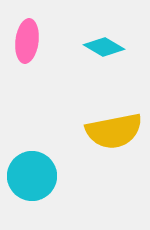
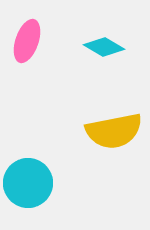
pink ellipse: rotated 12 degrees clockwise
cyan circle: moved 4 px left, 7 px down
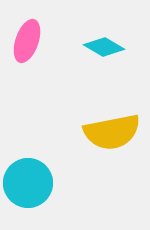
yellow semicircle: moved 2 px left, 1 px down
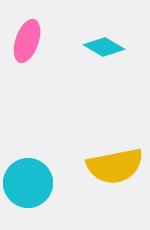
yellow semicircle: moved 3 px right, 34 px down
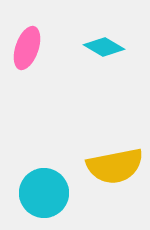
pink ellipse: moved 7 px down
cyan circle: moved 16 px right, 10 px down
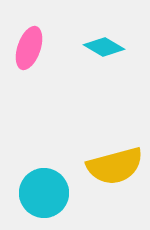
pink ellipse: moved 2 px right
yellow semicircle: rotated 4 degrees counterclockwise
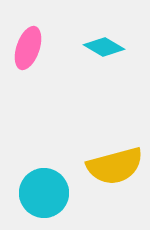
pink ellipse: moved 1 px left
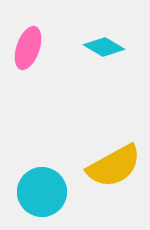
yellow semicircle: moved 1 px left; rotated 14 degrees counterclockwise
cyan circle: moved 2 px left, 1 px up
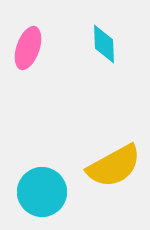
cyan diamond: moved 3 px up; rotated 57 degrees clockwise
